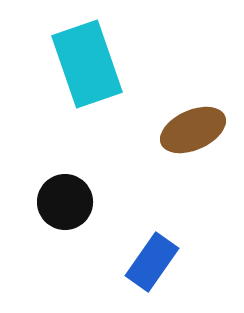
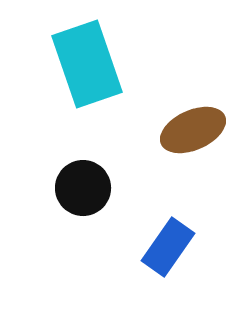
black circle: moved 18 px right, 14 px up
blue rectangle: moved 16 px right, 15 px up
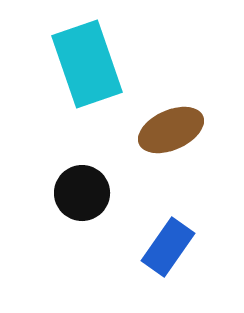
brown ellipse: moved 22 px left
black circle: moved 1 px left, 5 px down
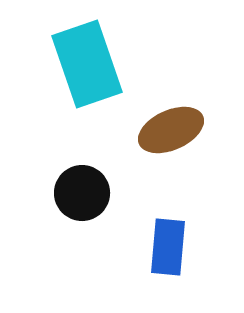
blue rectangle: rotated 30 degrees counterclockwise
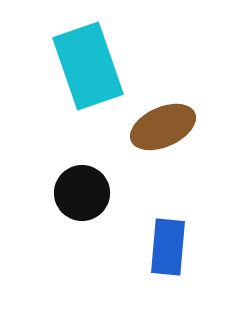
cyan rectangle: moved 1 px right, 2 px down
brown ellipse: moved 8 px left, 3 px up
